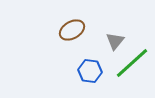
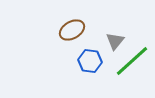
green line: moved 2 px up
blue hexagon: moved 10 px up
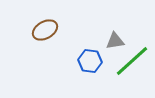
brown ellipse: moved 27 px left
gray triangle: rotated 42 degrees clockwise
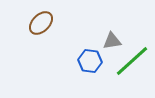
brown ellipse: moved 4 px left, 7 px up; rotated 15 degrees counterclockwise
gray triangle: moved 3 px left
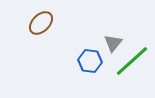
gray triangle: moved 1 px right, 2 px down; rotated 42 degrees counterclockwise
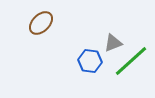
gray triangle: rotated 30 degrees clockwise
green line: moved 1 px left
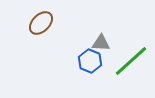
gray triangle: moved 12 px left; rotated 24 degrees clockwise
blue hexagon: rotated 15 degrees clockwise
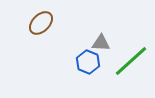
blue hexagon: moved 2 px left, 1 px down
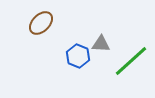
gray triangle: moved 1 px down
blue hexagon: moved 10 px left, 6 px up
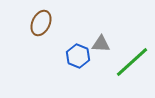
brown ellipse: rotated 20 degrees counterclockwise
green line: moved 1 px right, 1 px down
